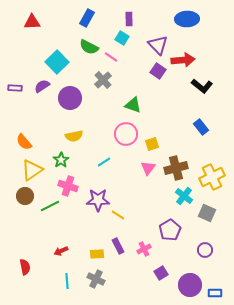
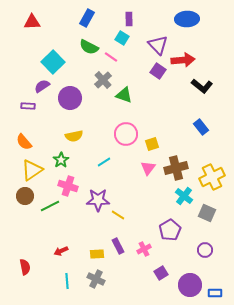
cyan square at (57, 62): moved 4 px left
purple rectangle at (15, 88): moved 13 px right, 18 px down
green triangle at (133, 105): moved 9 px left, 10 px up
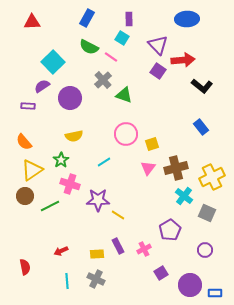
pink cross at (68, 186): moved 2 px right, 2 px up
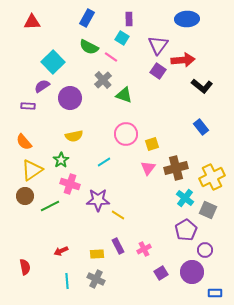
purple triangle at (158, 45): rotated 20 degrees clockwise
cyan cross at (184, 196): moved 1 px right, 2 px down
gray square at (207, 213): moved 1 px right, 3 px up
purple pentagon at (170, 230): moved 16 px right
purple circle at (190, 285): moved 2 px right, 13 px up
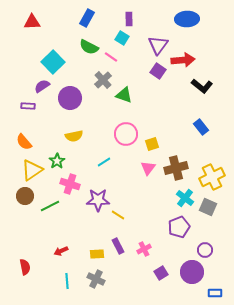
green star at (61, 160): moved 4 px left, 1 px down
gray square at (208, 210): moved 3 px up
purple pentagon at (186, 230): moved 7 px left, 3 px up; rotated 10 degrees clockwise
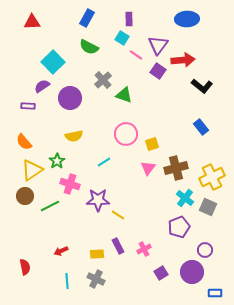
pink line at (111, 57): moved 25 px right, 2 px up
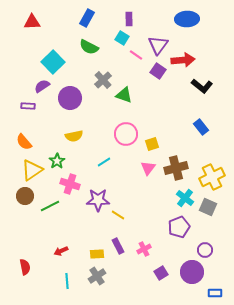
gray cross at (96, 279): moved 1 px right, 3 px up; rotated 30 degrees clockwise
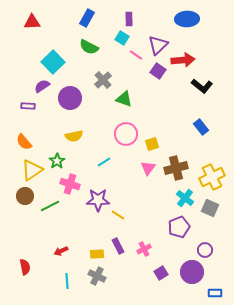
purple triangle at (158, 45): rotated 10 degrees clockwise
green triangle at (124, 95): moved 4 px down
gray square at (208, 207): moved 2 px right, 1 px down
gray cross at (97, 276): rotated 30 degrees counterclockwise
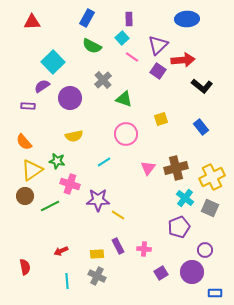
cyan square at (122, 38): rotated 16 degrees clockwise
green semicircle at (89, 47): moved 3 px right, 1 px up
pink line at (136, 55): moved 4 px left, 2 px down
yellow square at (152, 144): moved 9 px right, 25 px up
green star at (57, 161): rotated 28 degrees counterclockwise
pink cross at (144, 249): rotated 32 degrees clockwise
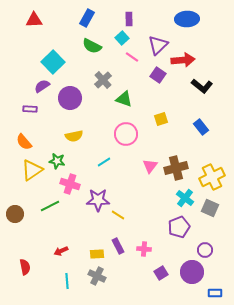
red triangle at (32, 22): moved 2 px right, 2 px up
purple square at (158, 71): moved 4 px down
purple rectangle at (28, 106): moved 2 px right, 3 px down
pink triangle at (148, 168): moved 2 px right, 2 px up
brown circle at (25, 196): moved 10 px left, 18 px down
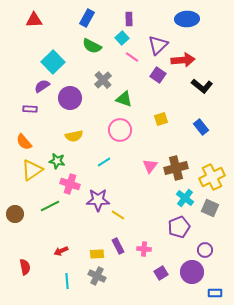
pink circle at (126, 134): moved 6 px left, 4 px up
